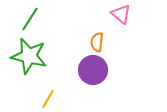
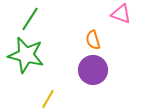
pink triangle: rotated 20 degrees counterclockwise
orange semicircle: moved 4 px left, 2 px up; rotated 24 degrees counterclockwise
green star: moved 3 px left, 1 px up
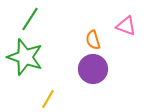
pink triangle: moved 5 px right, 12 px down
green star: moved 1 px left, 2 px down; rotated 6 degrees clockwise
purple circle: moved 1 px up
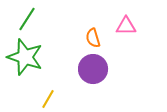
green line: moved 3 px left
pink triangle: rotated 20 degrees counterclockwise
orange semicircle: moved 2 px up
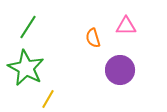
green line: moved 1 px right, 8 px down
green star: moved 1 px right, 11 px down; rotated 9 degrees clockwise
purple circle: moved 27 px right, 1 px down
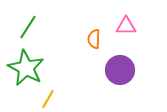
orange semicircle: moved 1 px right, 1 px down; rotated 18 degrees clockwise
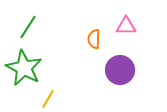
green star: moved 2 px left
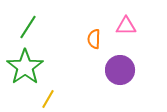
green star: moved 1 px right, 1 px up; rotated 9 degrees clockwise
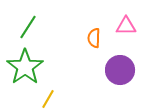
orange semicircle: moved 1 px up
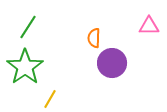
pink triangle: moved 23 px right
purple circle: moved 8 px left, 7 px up
yellow line: moved 2 px right
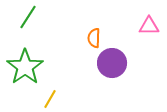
green line: moved 10 px up
